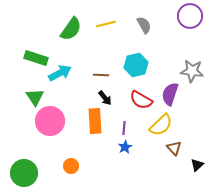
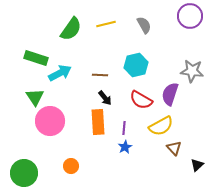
brown line: moved 1 px left
orange rectangle: moved 3 px right, 1 px down
yellow semicircle: moved 1 px down; rotated 15 degrees clockwise
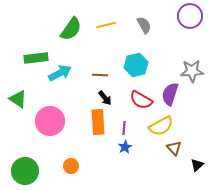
yellow line: moved 1 px down
green rectangle: rotated 25 degrees counterclockwise
gray star: rotated 10 degrees counterclockwise
green triangle: moved 17 px left, 2 px down; rotated 24 degrees counterclockwise
green circle: moved 1 px right, 2 px up
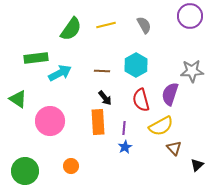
cyan hexagon: rotated 15 degrees counterclockwise
brown line: moved 2 px right, 4 px up
red semicircle: rotated 45 degrees clockwise
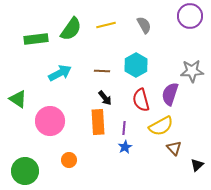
green rectangle: moved 19 px up
orange circle: moved 2 px left, 6 px up
